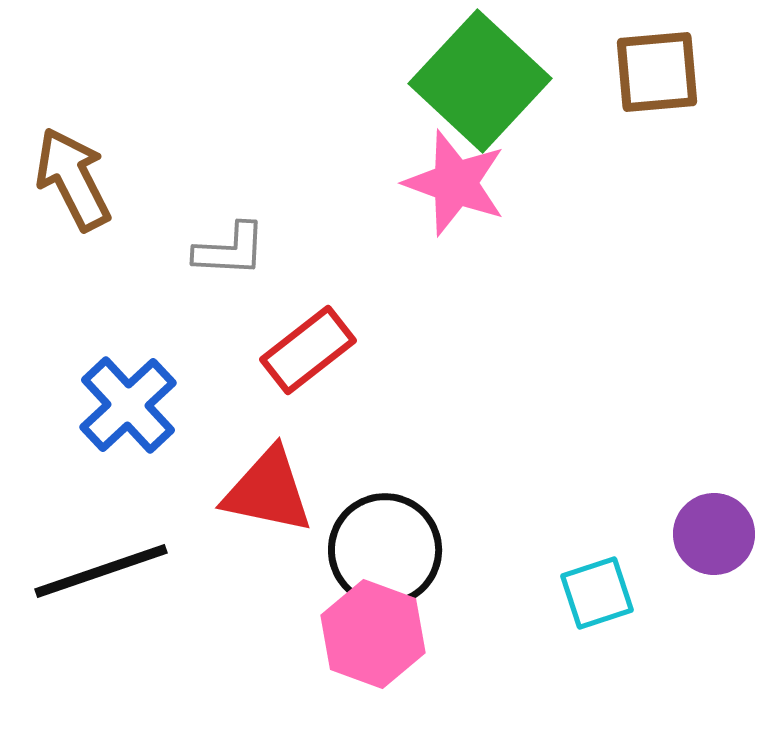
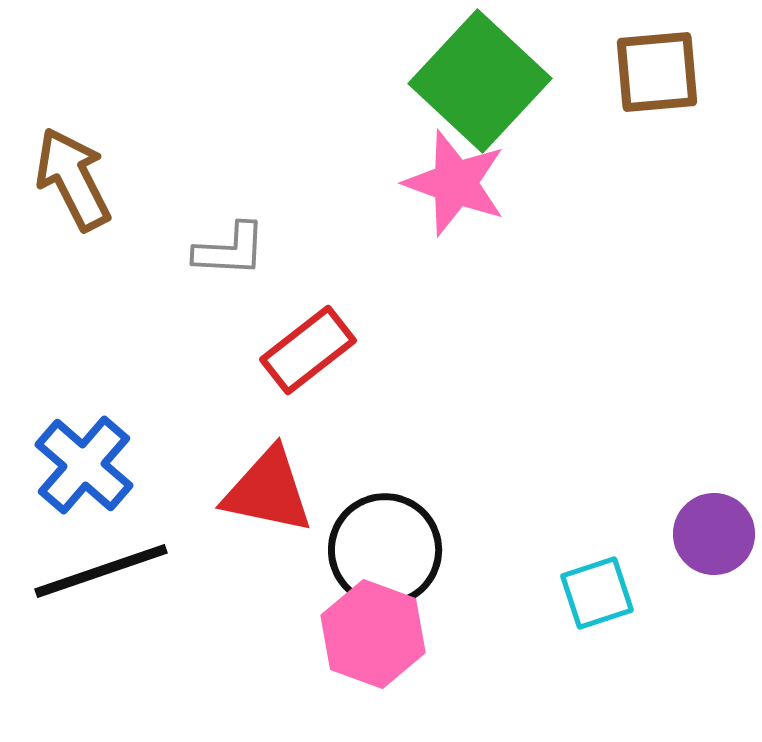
blue cross: moved 44 px left, 60 px down; rotated 6 degrees counterclockwise
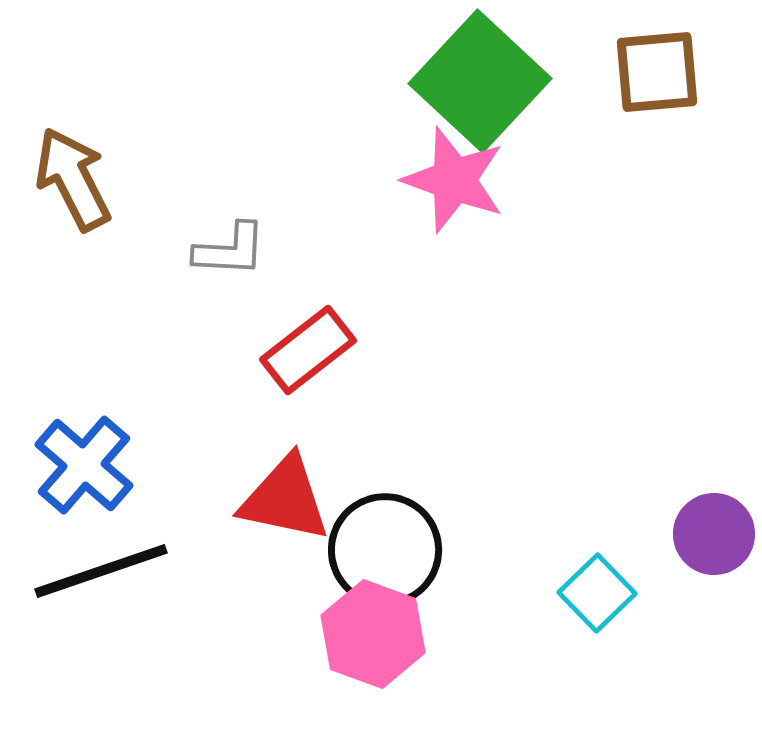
pink star: moved 1 px left, 3 px up
red triangle: moved 17 px right, 8 px down
cyan square: rotated 26 degrees counterclockwise
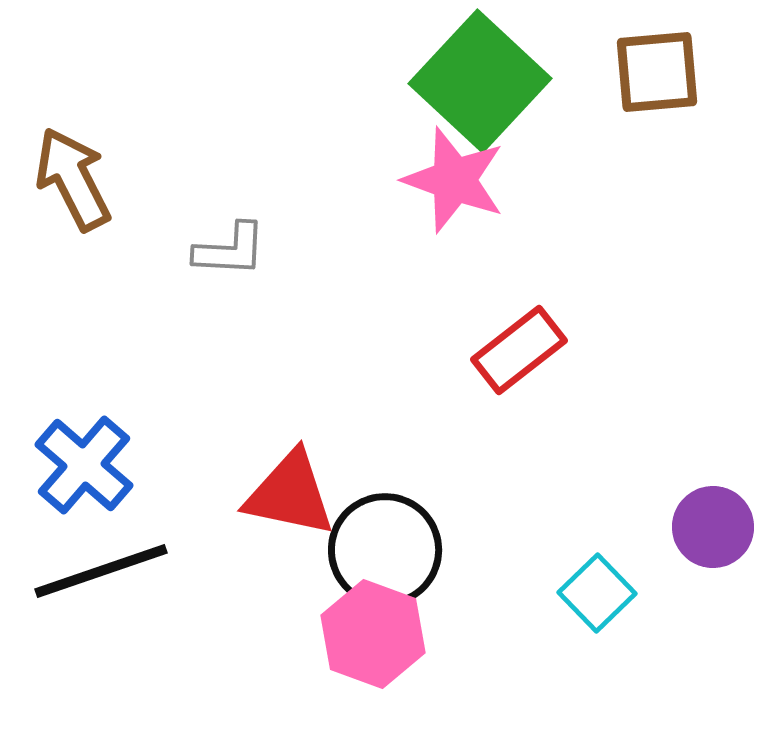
red rectangle: moved 211 px right
red triangle: moved 5 px right, 5 px up
purple circle: moved 1 px left, 7 px up
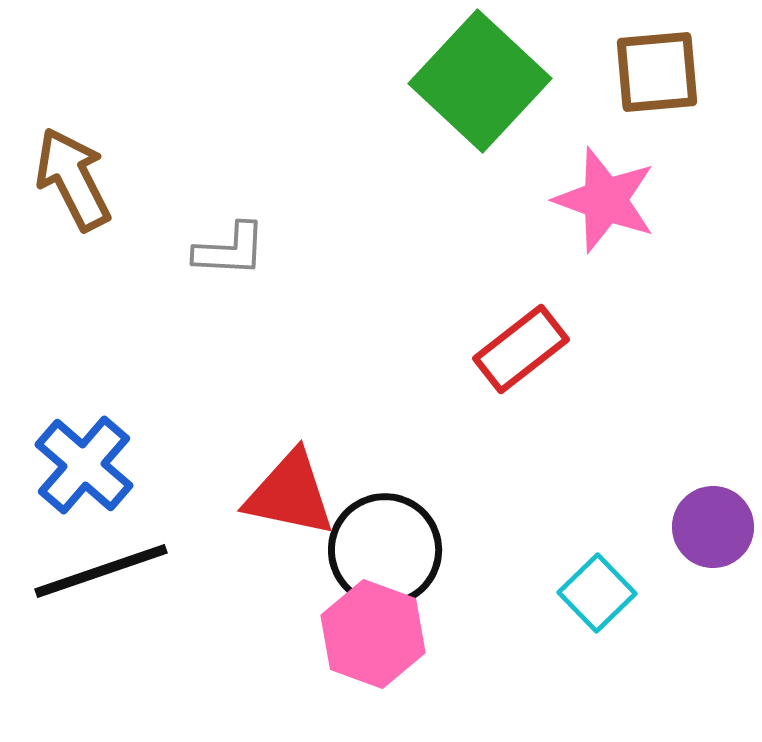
pink star: moved 151 px right, 20 px down
red rectangle: moved 2 px right, 1 px up
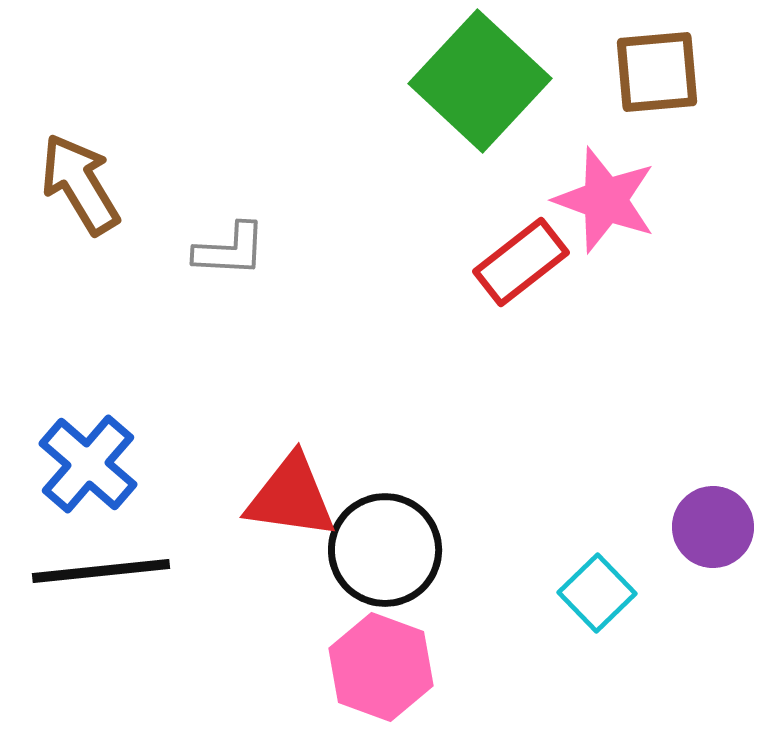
brown arrow: moved 7 px right, 5 px down; rotated 4 degrees counterclockwise
red rectangle: moved 87 px up
blue cross: moved 4 px right, 1 px up
red triangle: moved 1 px right, 3 px down; rotated 4 degrees counterclockwise
black line: rotated 13 degrees clockwise
pink hexagon: moved 8 px right, 33 px down
